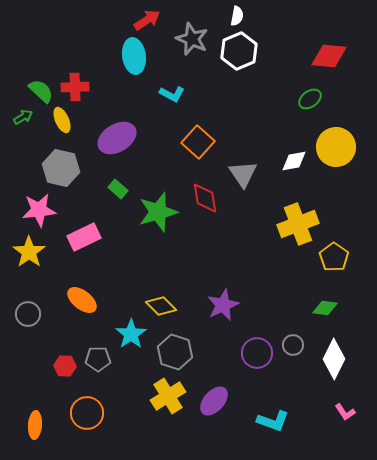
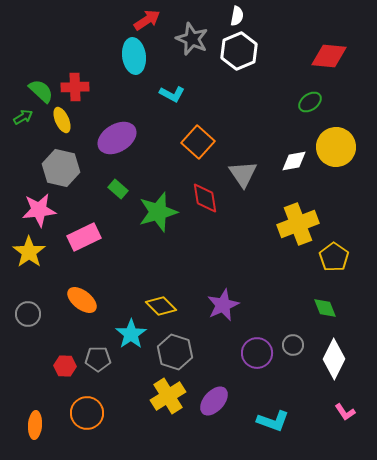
green ellipse at (310, 99): moved 3 px down
green diamond at (325, 308): rotated 60 degrees clockwise
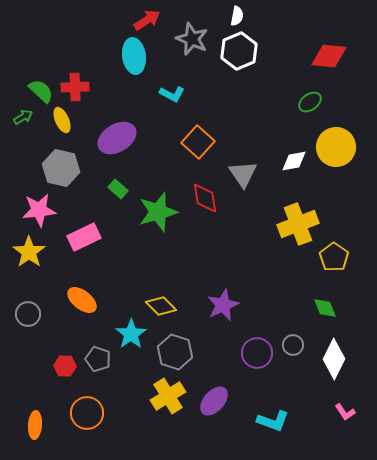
gray pentagon at (98, 359): rotated 20 degrees clockwise
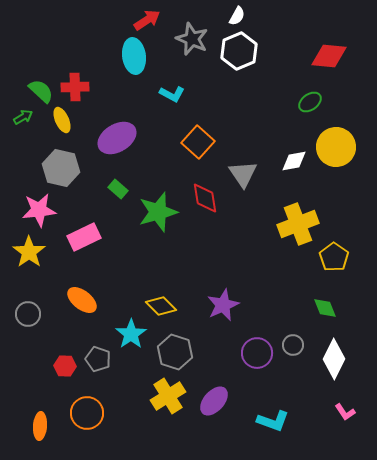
white semicircle at (237, 16): rotated 18 degrees clockwise
orange ellipse at (35, 425): moved 5 px right, 1 px down
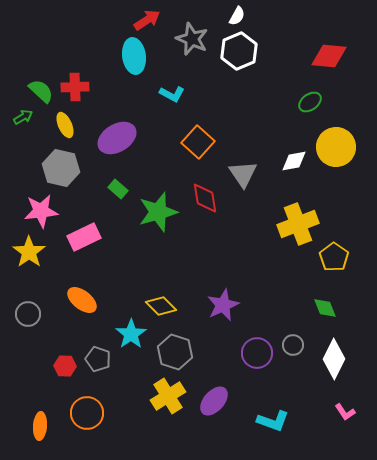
yellow ellipse at (62, 120): moved 3 px right, 5 px down
pink star at (39, 210): moved 2 px right, 1 px down
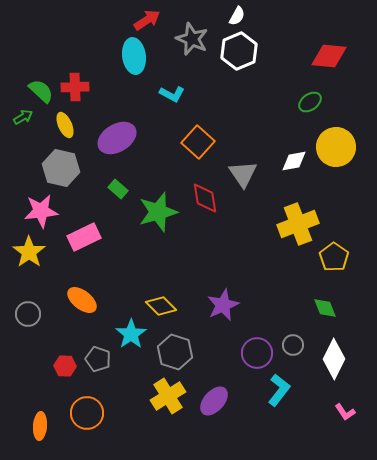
cyan L-shape at (273, 421): moved 6 px right, 31 px up; rotated 72 degrees counterclockwise
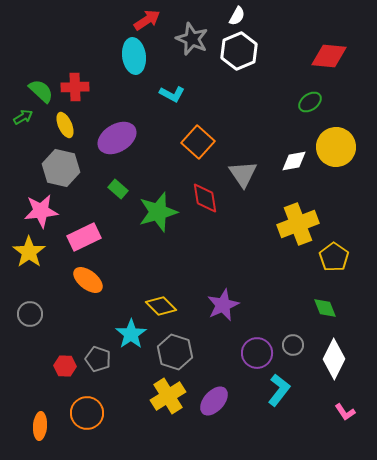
orange ellipse at (82, 300): moved 6 px right, 20 px up
gray circle at (28, 314): moved 2 px right
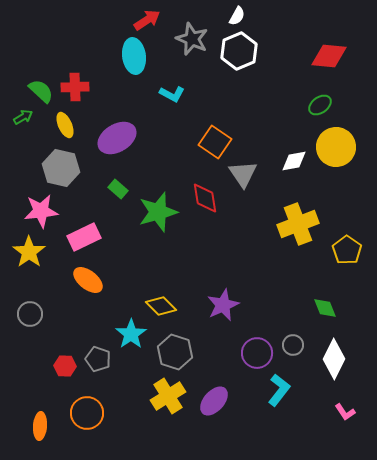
green ellipse at (310, 102): moved 10 px right, 3 px down
orange square at (198, 142): moved 17 px right; rotated 8 degrees counterclockwise
yellow pentagon at (334, 257): moved 13 px right, 7 px up
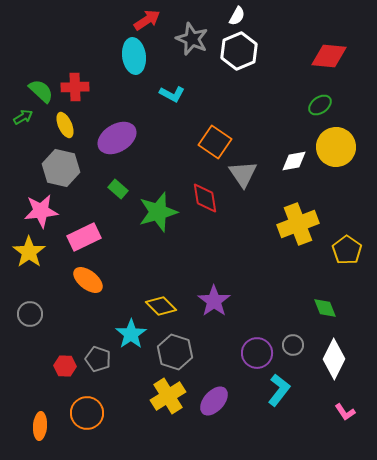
purple star at (223, 305): moved 9 px left, 4 px up; rotated 12 degrees counterclockwise
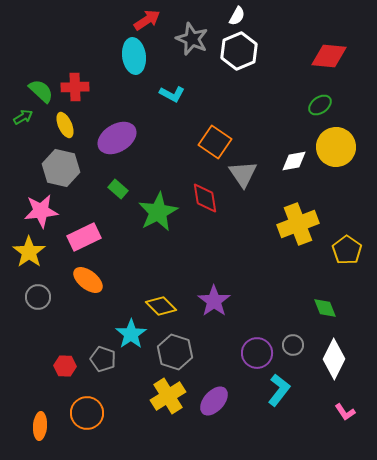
green star at (158, 212): rotated 12 degrees counterclockwise
gray circle at (30, 314): moved 8 px right, 17 px up
gray pentagon at (98, 359): moved 5 px right
